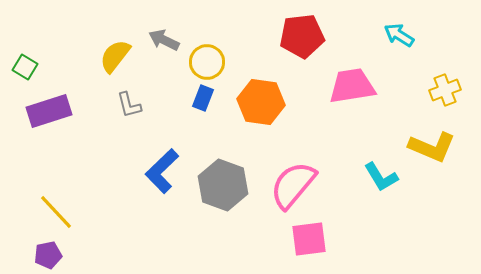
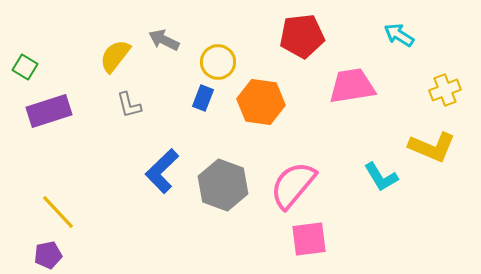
yellow circle: moved 11 px right
yellow line: moved 2 px right
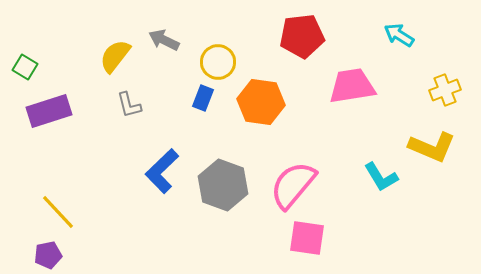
pink square: moved 2 px left, 1 px up; rotated 15 degrees clockwise
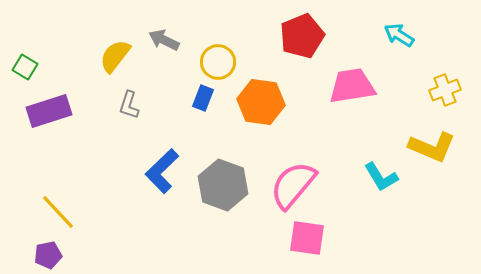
red pentagon: rotated 15 degrees counterclockwise
gray L-shape: rotated 32 degrees clockwise
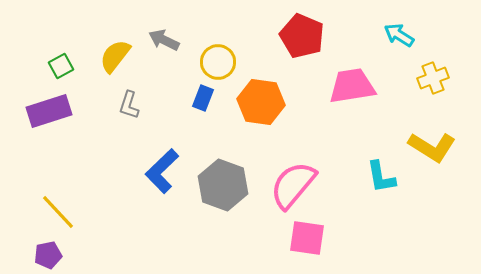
red pentagon: rotated 27 degrees counterclockwise
green square: moved 36 px right, 1 px up; rotated 30 degrees clockwise
yellow cross: moved 12 px left, 12 px up
yellow L-shape: rotated 9 degrees clockwise
cyan L-shape: rotated 21 degrees clockwise
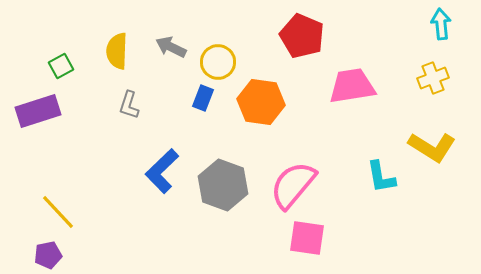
cyan arrow: moved 42 px right, 11 px up; rotated 52 degrees clockwise
gray arrow: moved 7 px right, 7 px down
yellow semicircle: moved 2 px right, 5 px up; rotated 36 degrees counterclockwise
purple rectangle: moved 11 px left
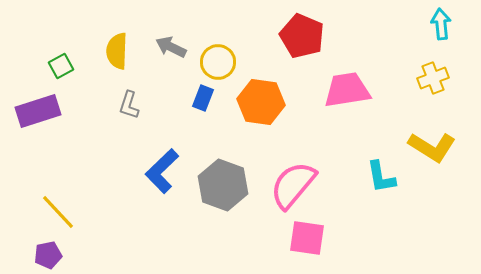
pink trapezoid: moved 5 px left, 4 px down
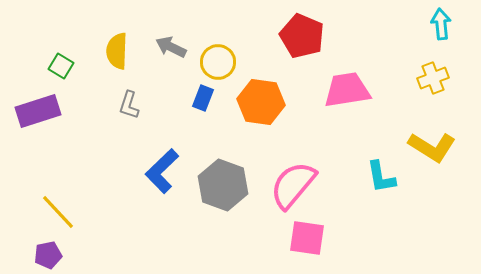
green square: rotated 30 degrees counterclockwise
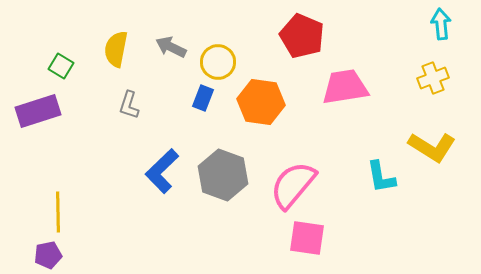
yellow semicircle: moved 1 px left, 2 px up; rotated 9 degrees clockwise
pink trapezoid: moved 2 px left, 3 px up
gray hexagon: moved 10 px up
yellow line: rotated 42 degrees clockwise
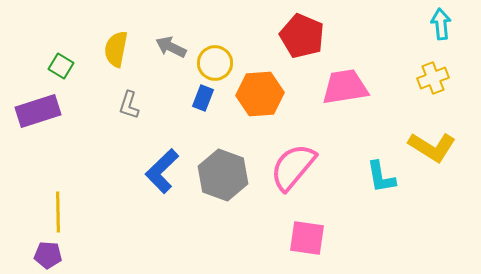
yellow circle: moved 3 px left, 1 px down
orange hexagon: moved 1 px left, 8 px up; rotated 12 degrees counterclockwise
pink semicircle: moved 18 px up
purple pentagon: rotated 16 degrees clockwise
